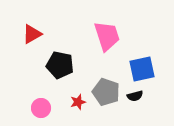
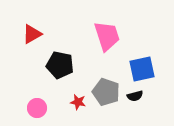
red star: rotated 28 degrees clockwise
pink circle: moved 4 px left
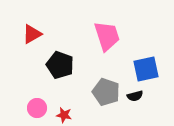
black pentagon: rotated 8 degrees clockwise
blue square: moved 4 px right
red star: moved 14 px left, 13 px down
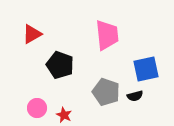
pink trapezoid: moved 1 px up; rotated 12 degrees clockwise
red star: rotated 14 degrees clockwise
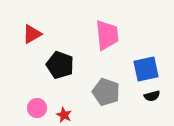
black semicircle: moved 17 px right
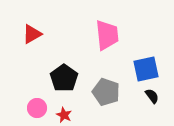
black pentagon: moved 4 px right, 13 px down; rotated 16 degrees clockwise
black semicircle: rotated 112 degrees counterclockwise
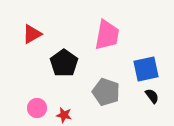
pink trapezoid: rotated 16 degrees clockwise
black pentagon: moved 15 px up
red star: rotated 14 degrees counterclockwise
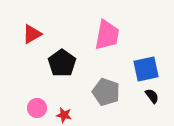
black pentagon: moved 2 px left
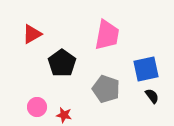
gray pentagon: moved 3 px up
pink circle: moved 1 px up
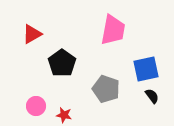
pink trapezoid: moved 6 px right, 5 px up
pink circle: moved 1 px left, 1 px up
